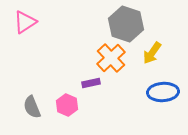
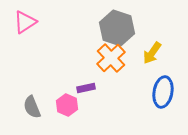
gray hexagon: moved 9 px left, 4 px down
purple rectangle: moved 5 px left, 5 px down
blue ellipse: rotated 76 degrees counterclockwise
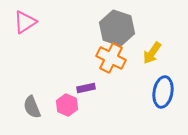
orange cross: rotated 20 degrees counterclockwise
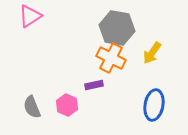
pink triangle: moved 5 px right, 6 px up
gray hexagon: rotated 8 degrees counterclockwise
purple rectangle: moved 8 px right, 3 px up
blue ellipse: moved 9 px left, 13 px down
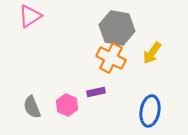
purple rectangle: moved 2 px right, 7 px down
blue ellipse: moved 4 px left, 6 px down
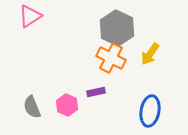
gray hexagon: rotated 16 degrees clockwise
yellow arrow: moved 2 px left, 1 px down
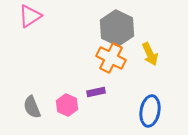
yellow arrow: rotated 60 degrees counterclockwise
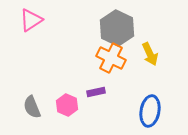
pink triangle: moved 1 px right, 4 px down
